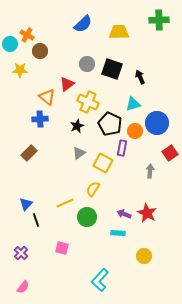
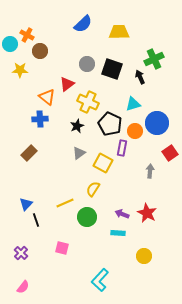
green cross: moved 5 px left, 39 px down; rotated 24 degrees counterclockwise
purple arrow: moved 2 px left
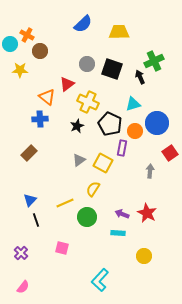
green cross: moved 2 px down
gray triangle: moved 7 px down
blue triangle: moved 4 px right, 4 px up
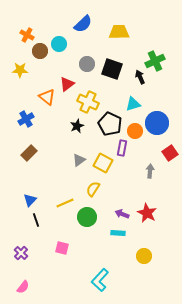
cyan circle: moved 49 px right
green cross: moved 1 px right
blue cross: moved 14 px left; rotated 28 degrees counterclockwise
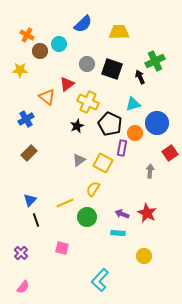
orange circle: moved 2 px down
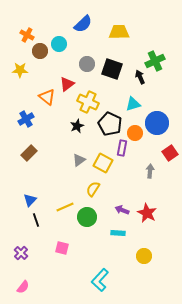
yellow line: moved 4 px down
purple arrow: moved 4 px up
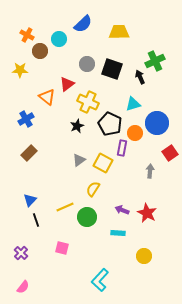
cyan circle: moved 5 px up
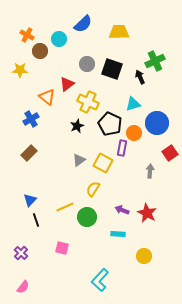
blue cross: moved 5 px right
orange circle: moved 1 px left
cyan rectangle: moved 1 px down
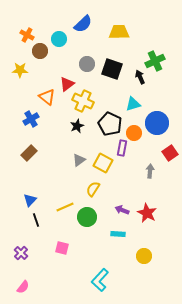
yellow cross: moved 5 px left, 1 px up
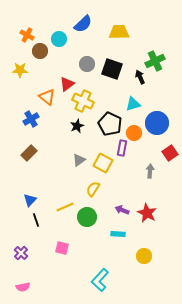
pink semicircle: rotated 40 degrees clockwise
